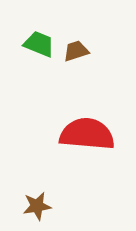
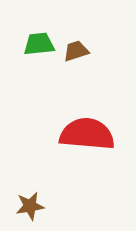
green trapezoid: rotated 28 degrees counterclockwise
brown star: moved 7 px left
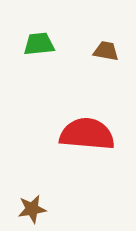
brown trapezoid: moved 30 px right; rotated 28 degrees clockwise
brown star: moved 2 px right, 3 px down
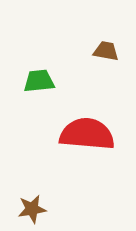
green trapezoid: moved 37 px down
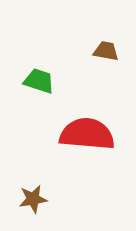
green trapezoid: rotated 24 degrees clockwise
brown star: moved 1 px right, 10 px up
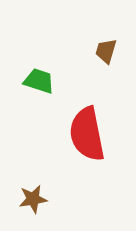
brown trapezoid: rotated 84 degrees counterclockwise
red semicircle: rotated 106 degrees counterclockwise
